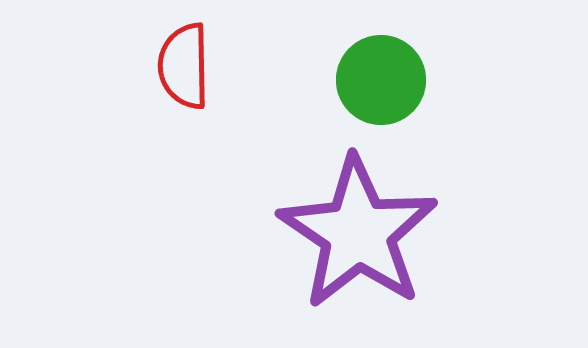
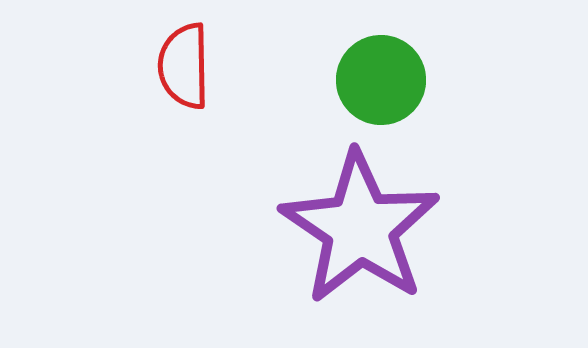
purple star: moved 2 px right, 5 px up
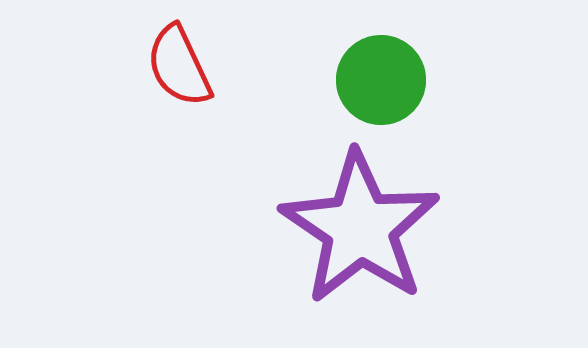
red semicircle: moved 5 px left; rotated 24 degrees counterclockwise
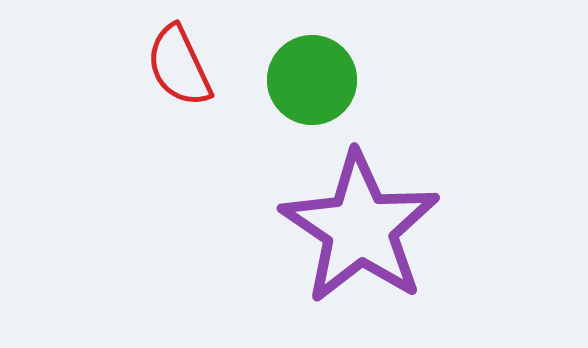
green circle: moved 69 px left
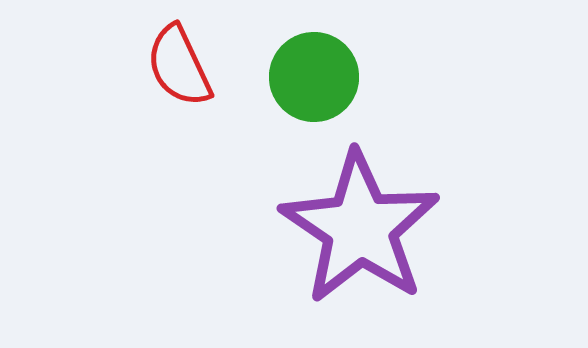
green circle: moved 2 px right, 3 px up
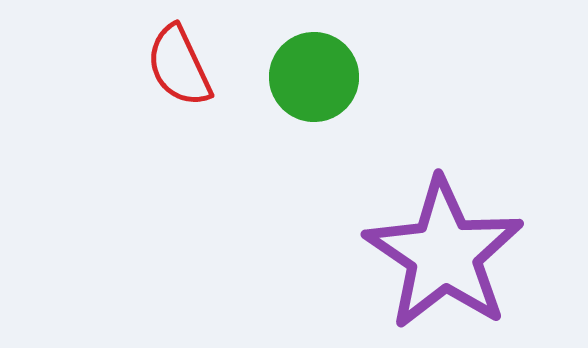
purple star: moved 84 px right, 26 px down
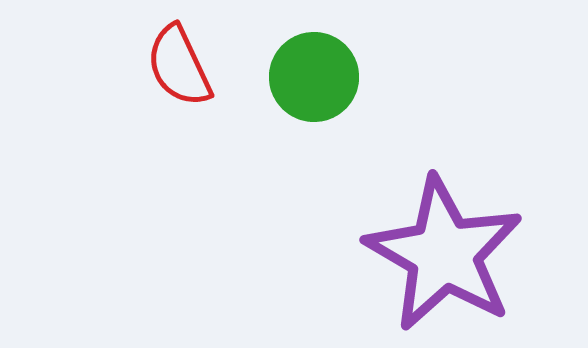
purple star: rotated 4 degrees counterclockwise
